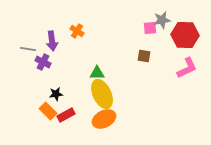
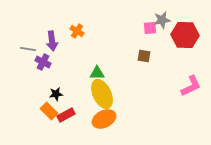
pink L-shape: moved 4 px right, 18 px down
orange rectangle: moved 1 px right
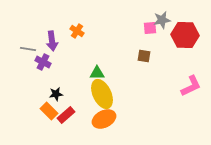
red rectangle: rotated 12 degrees counterclockwise
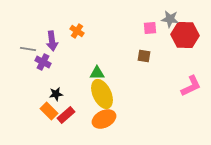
gray star: moved 8 px right, 1 px up; rotated 18 degrees clockwise
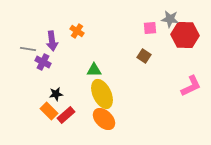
brown square: rotated 24 degrees clockwise
green triangle: moved 3 px left, 3 px up
orange ellipse: rotated 70 degrees clockwise
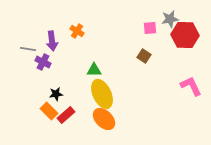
gray star: rotated 18 degrees counterclockwise
pink L-shape: rotated 90 degrees counterclockwise
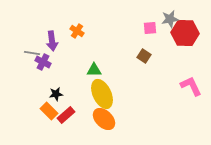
red hexagon: moved 2 px up
gray line: moved 4 px right, 4 px down
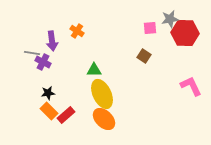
black star: moved 8 px left, 1 px up
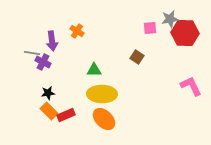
brown square: moved 7 px left, 1 px down
yellow ellipse: rotated 64 degrees counterclockwise
red rectangle: rotated 18 degrees clockwise
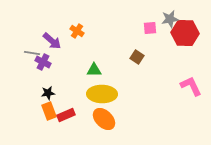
purple arrow: rotated 42 degrees counterclockwise
orange rectangle: rotated 24 degrees clockwise
